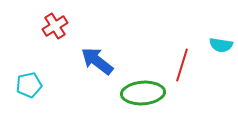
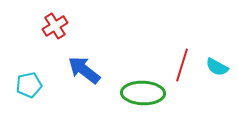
cyan semicircle: moved 4 px left, 22 px down; rotated 20 degrees clockwise
blue arrow: moved 13 px left, 9 px down
green ellipse: rotated 6 degrees clockwise
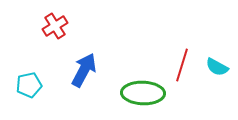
blue arrow: rotated 80 degrees clockwise
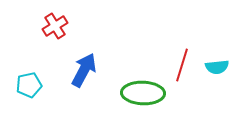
cyan semicircle: rotated 35 degrees counterclockwise
